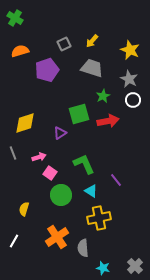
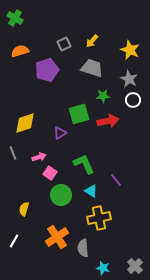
green star: rotated 24 degrees clockwise
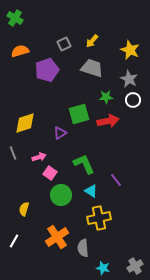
green star: moved 3 px right, 1 px down
gray cross: rotated 14 degrees clockwise
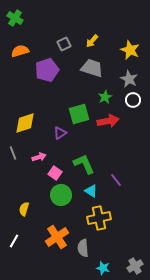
green star: moved 1 px left; rotated 24 degrees counterclockwise
pink square: moved 5 px right
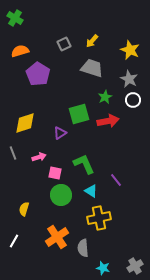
purple pentagon: moved 9 px left, 4 px down; rotated 20 degrees counterclockwise
pink square: rotated 24 degrees counterclockwise
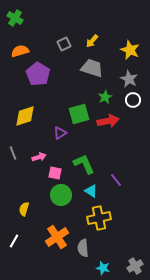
yellow diamond: moved 7 px up
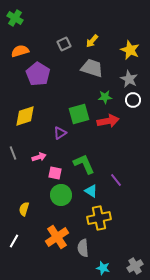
green star: rotated 24 degrees clockwise
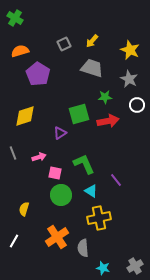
white circle: moved 4 px right, 5 px down
